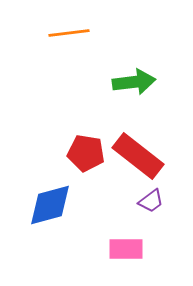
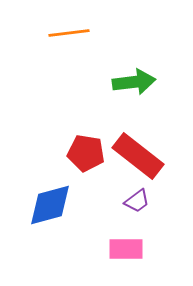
purple trapezoid: moved 14 px left
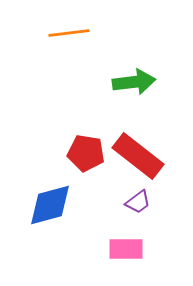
purple trapezoid: moved 1 px right, 1 px down
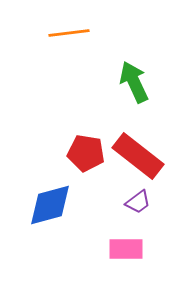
green arrow: rotated 108 degrees counterclockwise
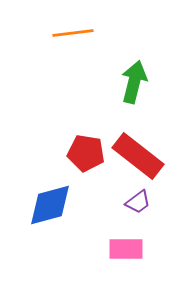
orange line: moved 4 px right
green arrow: rotated 39 degrees clockwise
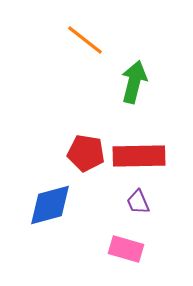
orange line: moved 12 px right, 7 px down; rotated 45 degrees clockwise
red rectangle: moved 1 px right; rotated 39 degrees counterclockwise
purple trapezoid: rotated 104 degrees clockwise
pink rectangle: rotated 16 degrees clockwise
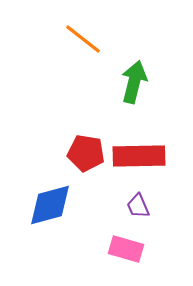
orange line: moved 2 px left, 1 px up
purple trapezoid: moved 4 px down
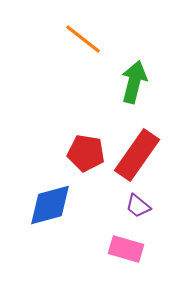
red rectangle: moved 2 px left, 1 px up; rotated 54 degrees counterclockwise
purple trapezoid: rotated 28 degrees counterclockwise
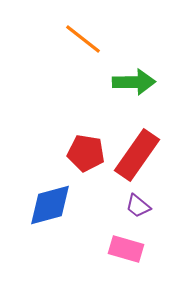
green arrow: rotated 75 degrees clockwise
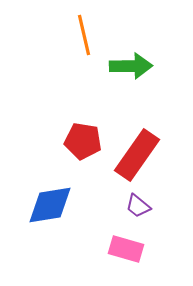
orange line: moved 1 px right, 4 px up; rotated 39 degrees clockwise
green arrow: moved 3 px left, 16 px up
red pentagon: moved 3 px left, 12 px up
blue diamond: rotated 6 degrees clockwise
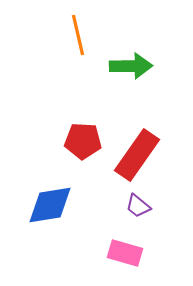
orange line: moved 6 px left
red pentagon: rotated 6 degrees counterclockwise
pink rectangle: moved 1 px left, 4 px down
